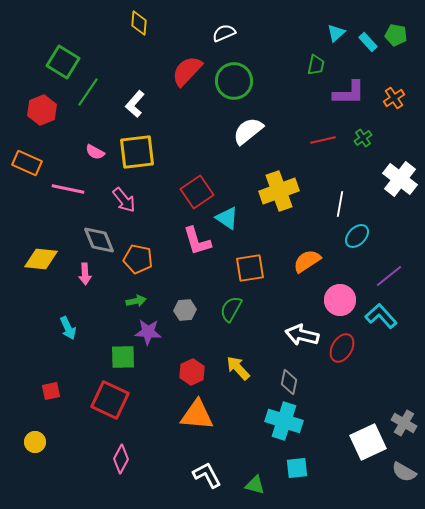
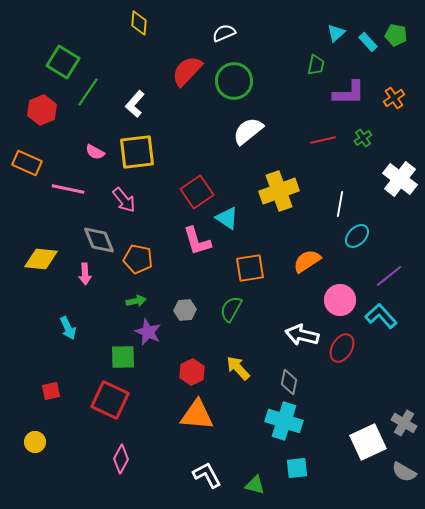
purple star at (148, 332): rotated 20 degrees clockwise
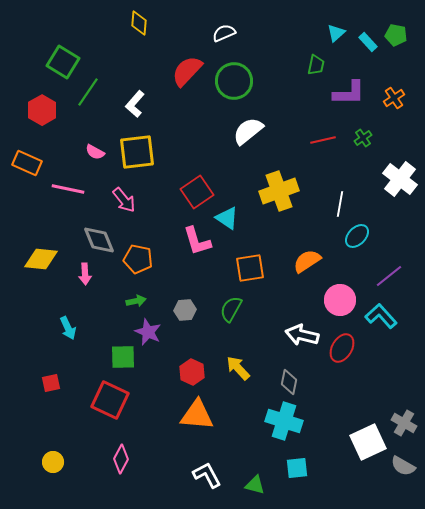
red hexagon at (42, 110): rotated 8 degrees counterclockwise
red hexagon at (192, 372): rotated 10 degrees counterclockwise
red square at (51, 391): moved 8 px up
yellow circle at (35, 442): moved 18 px right, 20 px down
gray semicircle at (404, 472): moved 1 px left, 6 px up
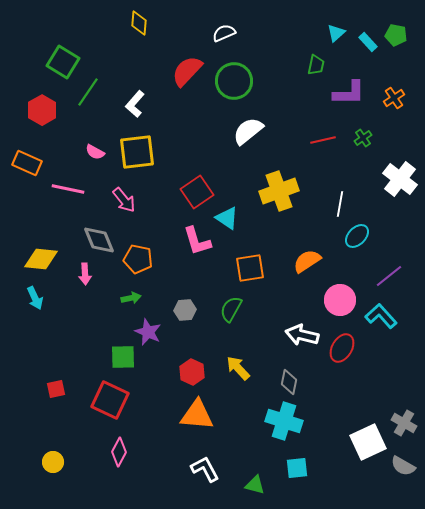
green arrow at (136, 301): moved 5 px left, 3 px up
cyan arrow at (68, 328): moved 33 px left, 30 px up
red square at (51, 383): moved 5 px right, 6 px down
pink diamond at (121, 459): moved 2 px left, 7 px up
white L-shape at (207, 475): moved 2 px left, 6 px up
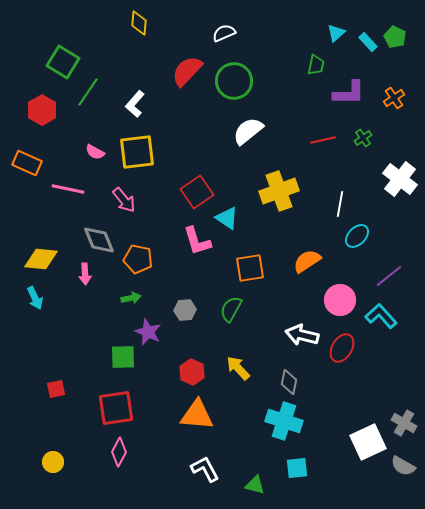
green pentagon at (396, 35): moved 1 px left, 2 px down; rotated 15 degrees clockwise
red square at (110, 400): moved 6 px right, 8 px down; rotated 33 degrees counterclockwise
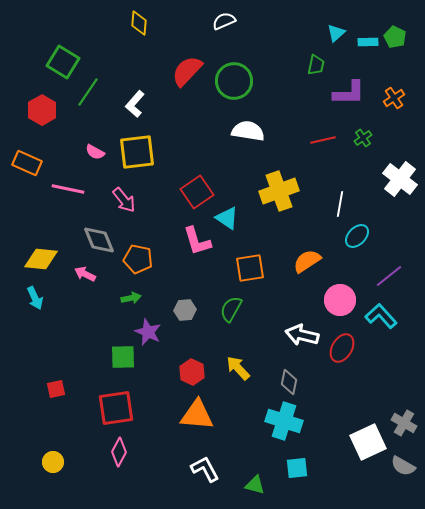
white semicircle at (224, 33): moved 12 px up
cyan rectangle at (368, 42): rotated 48 degrees counterclockwise
white semicircle at (248, 131): rotated 48 degrees clockwise
pink arrow at (85, 274): rotated 120 degrees clockwise
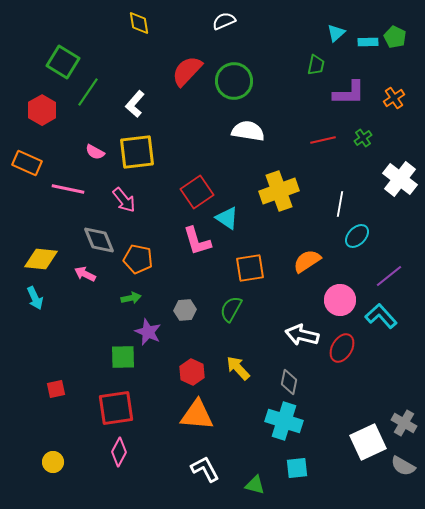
yellow diamond at (139, 23): rotated 15 degrees counterclockwise
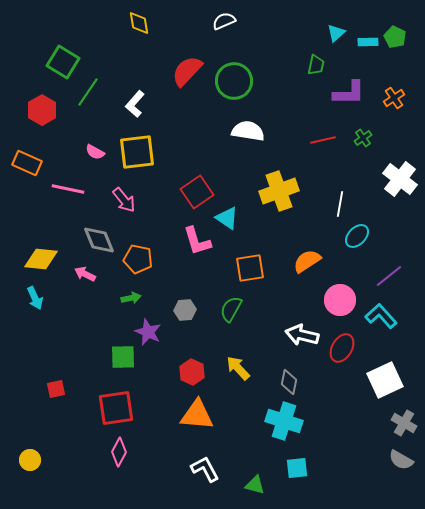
white square at (368, 442): moved 17 px right, 62 px up
yellow circle at (53, 462): moved 23 px left, 2 px up
gray semicircle at (403, 466): moved 2 px left, 6 px up
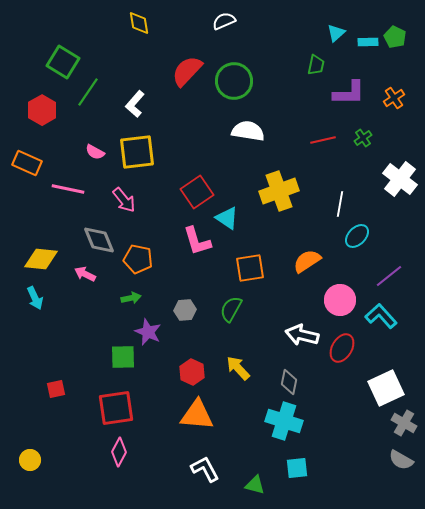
white square at (385, 380): moved 1 px right, 8 px down
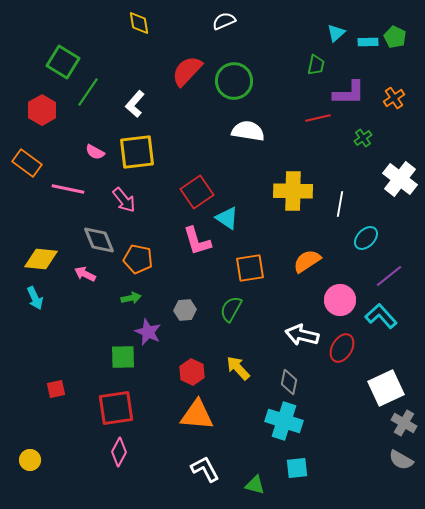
red line at (323, 140): moved 5 px left, 22 px up
orange rectangle at (27, 163): rotated 12 degrees clockwise
yellow cross at (279, 191): moved 14 px right; rotated 21 degrees clockwise
cyan ellipse at (357, 236): moved 9 px right, 2 px down
